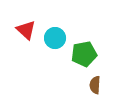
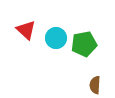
cyan circle: moved 1 px right
green pentagon: moved 10 px up
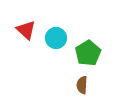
green pentagon: moved 4 px right, 9 px down; rotated 20 degrees counterclockwise
brown semicircle: moved 13 px left
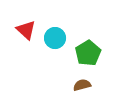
cyan circle: moved 1 px left
brown semicircle: rotated 72 degrees clockwise
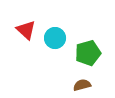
green pentagon: rotated 15 degrees clockwise
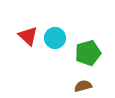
red triangle: moved 2 px right, 6 px down
brown semicircle: moved 1 px right, 1 px down
